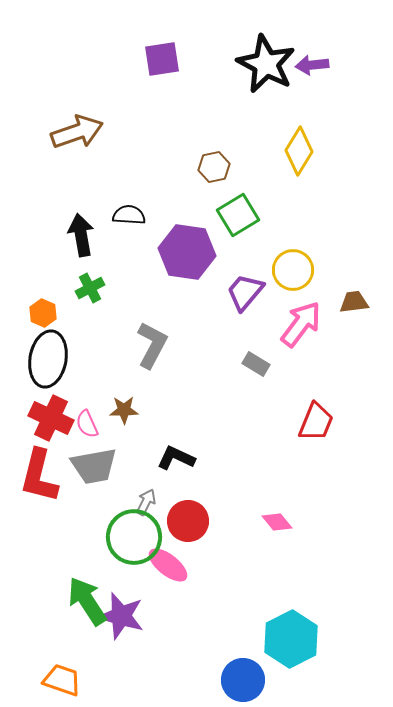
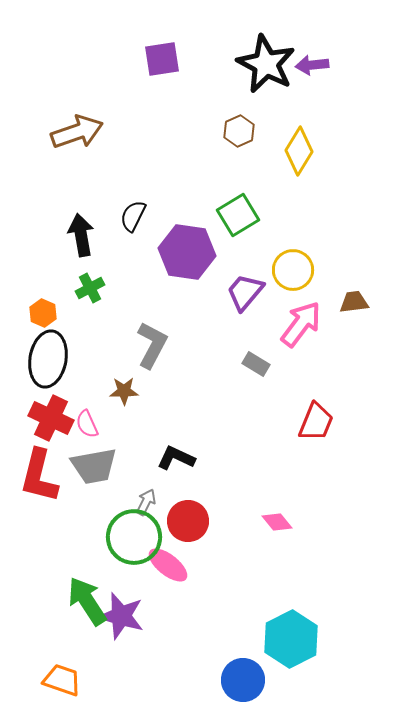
brown hexagon: moved 25 px right, 36 px up; rotated 12 degrees counterclockwise
black semicircle: moved 4 px right, 1 px down; rotated 68 degrees counterclockwise
brown star: moved 19 px up
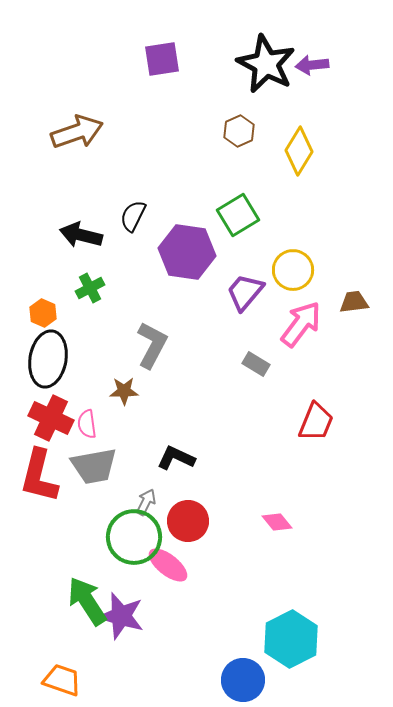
black arrow: rotated 66 degrees counterclockwise
pink semicircle: rotated 16 degrees clockwise
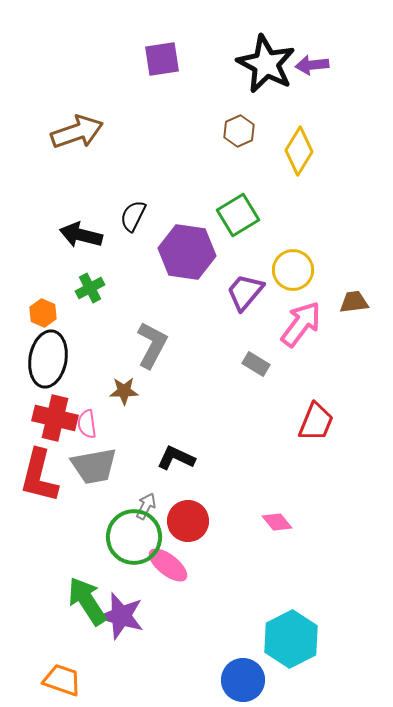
red cross: moved 4 px right; rotated 12 degrees counterclockwise
gray arrow: moved 4 px down
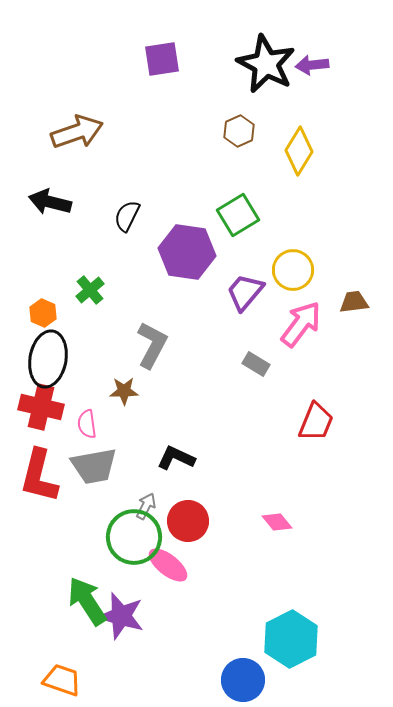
black semicircle: moved 6 px left
black arrow: moved 31 px left, 33 px up
green cross: moved 2 px down; rotated 12 degrees counterclockwise
red cross: moved 14 px left, 11 px up
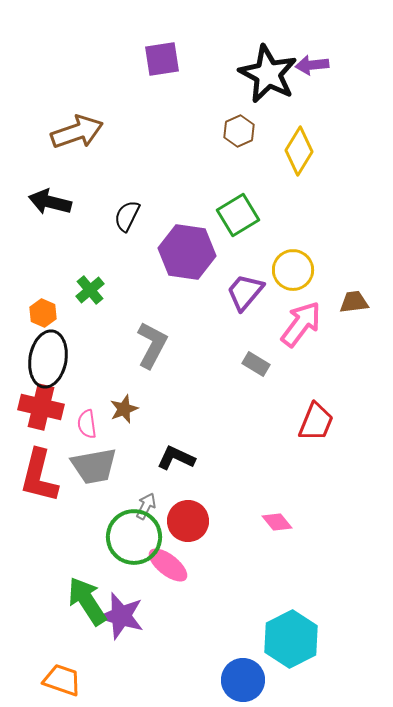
black star: moved 2 px right, 10 px down
brown star: moved 18 px down; rotated 20 degrees counterclockwise
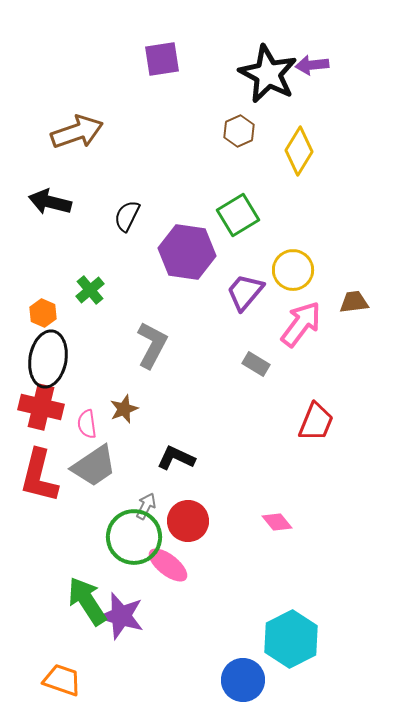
gray trapezoid: rotated 24 degrees counterclockwise
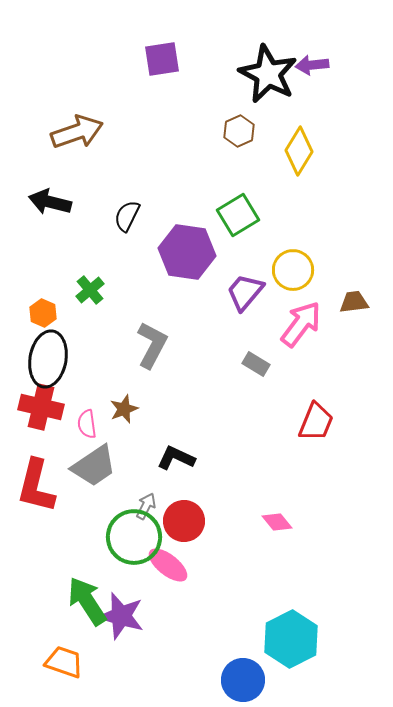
red L-shape: moved 3 px left, 10 px down
red circle: moved 4 px left
orange trapezoid: moved 2 px right, 18 px up
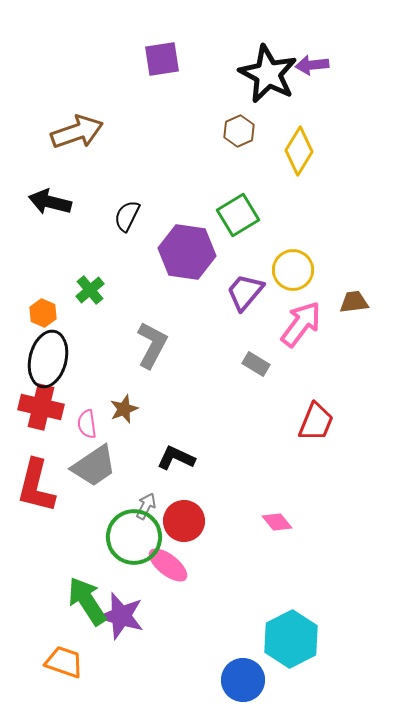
black ellipse: rotated 4 degrees clockwise
